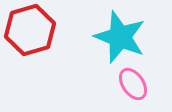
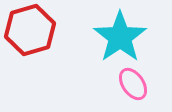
cyan star: rotated 16 degrees clockwise
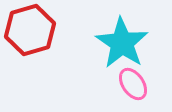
cyan star: moved 2 px right, 6 px down; rotated 4 degrees counterclockwise
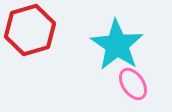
cyan star: moved 5 px left, 2 px down
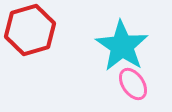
cyan star: moved 5 px right, 1 px down
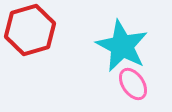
cyan star: rotated 6 degrees counterclockwise
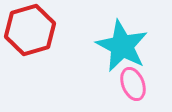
pink ellipse: rotated 12 degrees clockwise
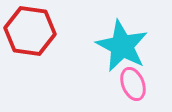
red hexagon: moved 1 px down; rotated 24 degrees clockwise
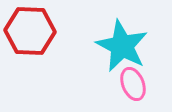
red hexagon: rotated 6 degrees counterclockwise
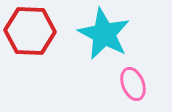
cyan star: moved 18 px left, 12 px up
